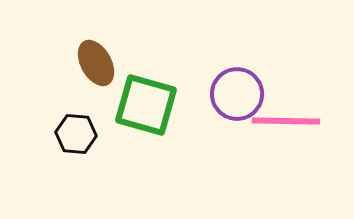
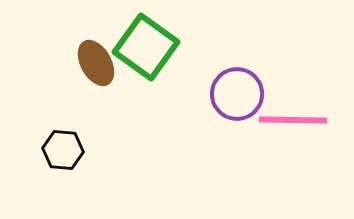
green square: moved 58 px up; rotated 20 degrees clockwise
pink line: moved 7 px right, 1 px up
black hexagon: moved 13 px left, 16 px down
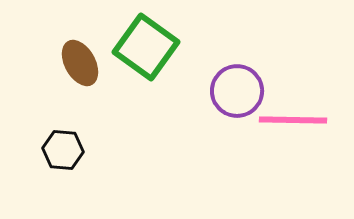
brown ellipse: moved 16 px left
purple circle: moved 3 px up
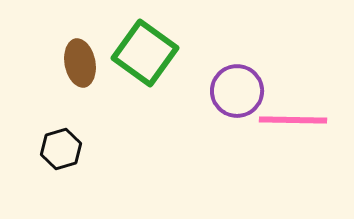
green square: moved 1 px left, 6 px down
brown ellipse: rotated 18 degrees clockwise
black hexagon: moved 2 px left, 1 px up; rotated 21 degrees counterclockwise
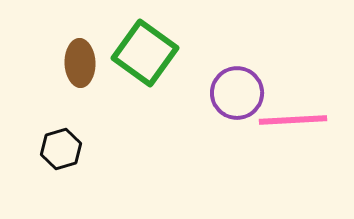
brown ellipse: rotated 9 degrees clockwise
purple circle: moved 2 px down
pink line: rotated 4 degrees counterclockwise
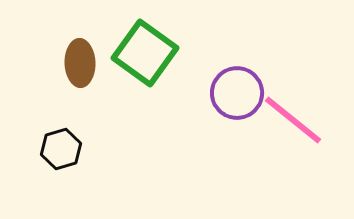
pink line: rotated 42 degrees clockwise
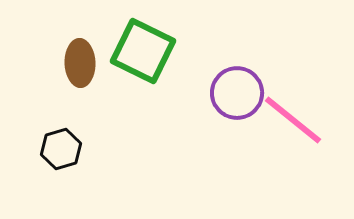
green square: moved 2 px left, 2 px up; rotated 10 degrees counterclockwise
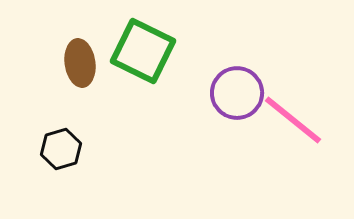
brown ellipse: rotated 6 degrees counterclockwise
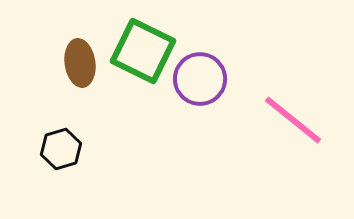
purple circle: moved 37 px left, 14 px up
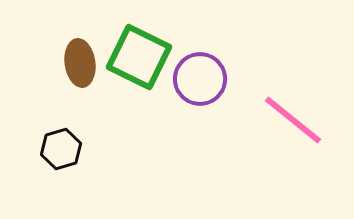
green square: moved 4 px left, 6 px down
